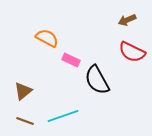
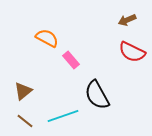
pink rectangle: rotated 24 degrees clockwise
black semicircle: moved 15 px down
brown line: rotated 18 degrees clockwise
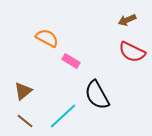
pink rectangle: moved 1 px down; rotated 18 degrees counterclockwise
cyan line: rotated 24 degrees counterclockwise
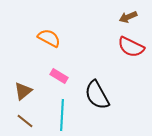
brown arrow: moved 1 px right, 3 px up
orange semicircle: moved 2 px right
red semicircle: moved 1 px left, 5 px up
pink rectangle: moved 12 px left, 15 px down
cyan line: moved 1 px left, 1 px up; rotated 44 degrees counterclockwise
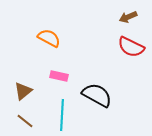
pink rectangle: rotated 18 degrees counterclockwise
black semicircle: rotated 148 degrees clockwise
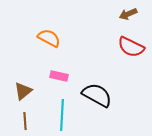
brown arrow: moved 3 px up
brown line: rotated 48 degrees clockwise
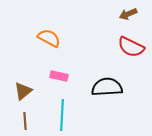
black semicircle: moved 10 px right, 8 px up; rotated 32 degrees counterclockwise
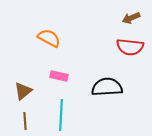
brown arrow: moved 3 px right, 4 px down
red semicircle: moved 1 px left; rotated 20 degrees counterclockwise
cyan line: moved 1 px left
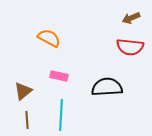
brown line: moved 2 px right, 1 px up
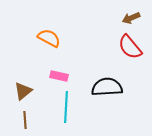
red semicircle: rotated 44 degrees clockwise
cyan line: moved 5 px right, 8 px up
brown line: moved 2 px left
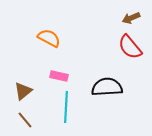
brown line: rotated 36 degrees counterclockwise
